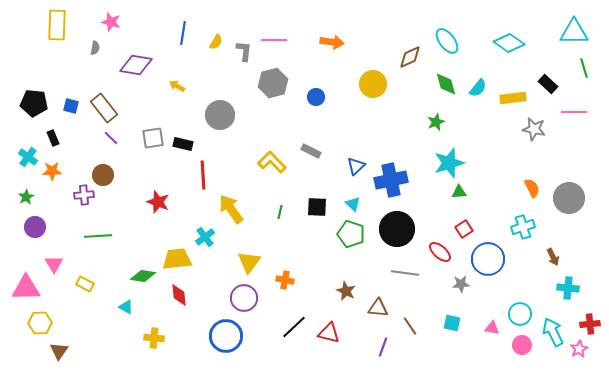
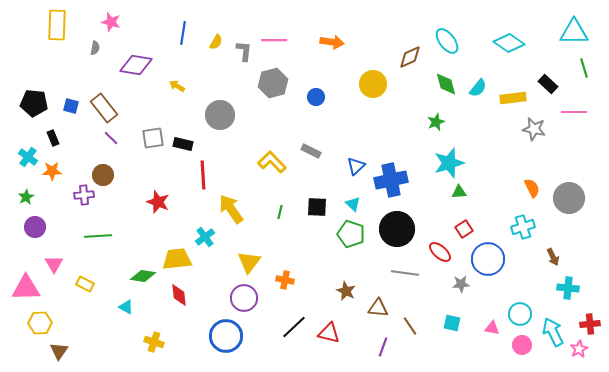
yellow cross at (154, 338): moved 4 px down; rotated 12 degrees clockwise
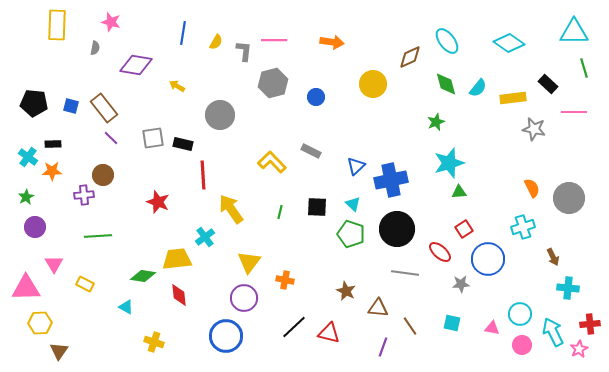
black rectangle at (53, 138): moved 6 px down; rotated 70 degrees counterclockwise
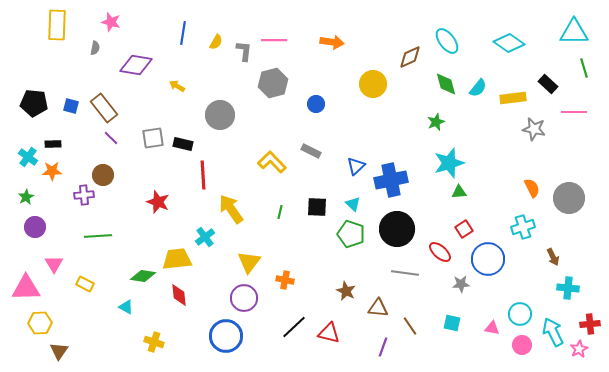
blue circle at (316, 97): moved 7 px down
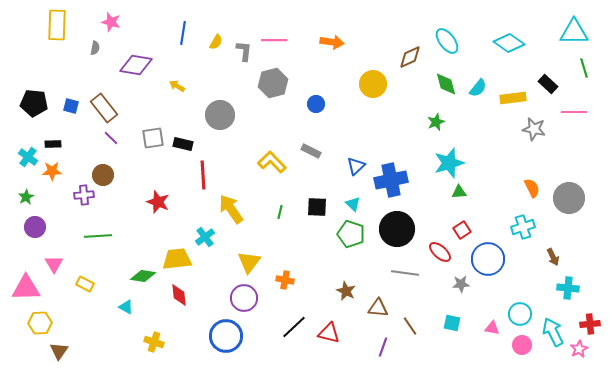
red square at (464, 229): moved 2 px left, 1 px down
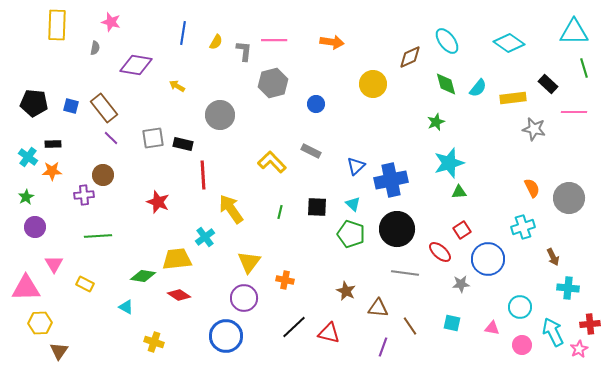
red diamond at (179, 295): rotated 50 degrees counterclockwise
cyan circle at (520, 314): moved 7 px up
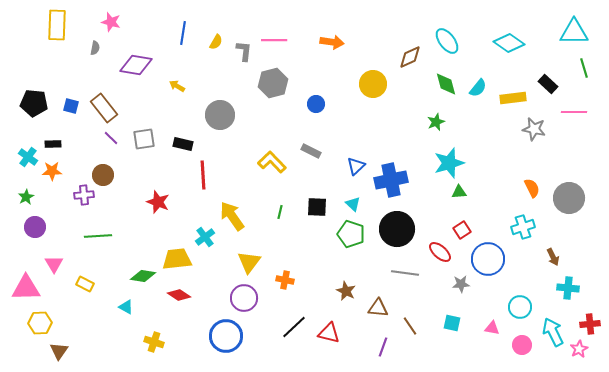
gray square at (153, 138): moved 9 px left, 1 px down
yellow arrow at (231, 209): moved 1 px right, 7 px down
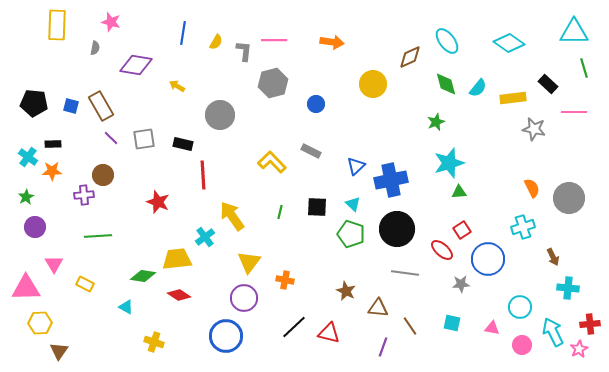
brown rectangle at (104, 108): moved 3 px left, 2 px up; rotated 8 degrees clockwise
red ellipse at (440, 252): moved 2 px right, 2 px up
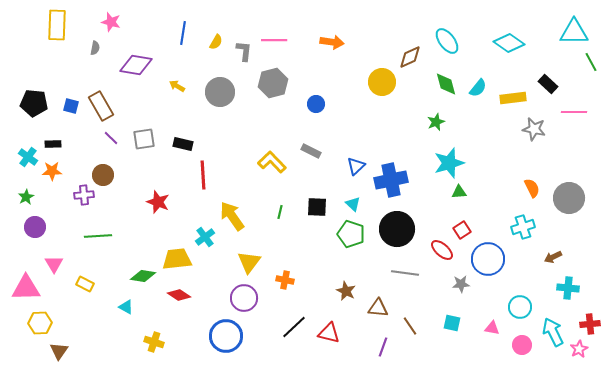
green line at (584, 68): moved 7 px right, 6 px up; rotated 12 degrees counterclockwise
yellow circle at (373, 84): moved 9 px right, 2 px up
gray circle at (220, 115): moved 23 px up
brown arrow at (553, 257): rotated 90 degrees clockwise
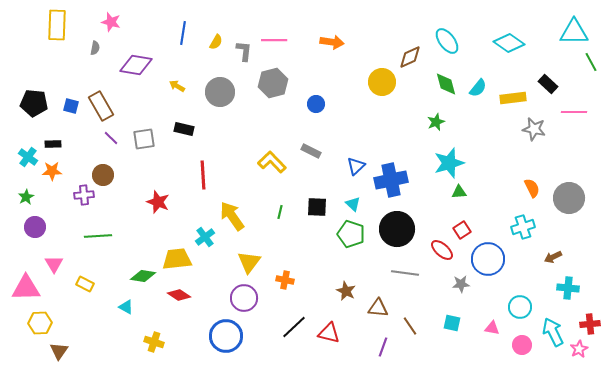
black rectangle at (183, 144): moved 1 px right, 15 px up
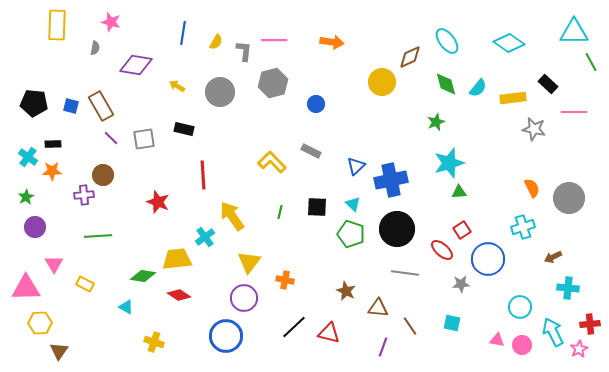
pink triangle at (492, 328): moved 5 px right, 12 px down
